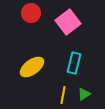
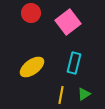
yellow line: moved 2 px left
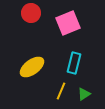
pink square: moved 1 px down; rotated 15 degrees clockwise
yellow line: moved 4 px up; rotated 12 degrees clockwise
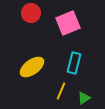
green triangle: moved 4 px down
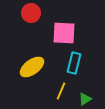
pink square: moved 4 px left, 10 px down; rotated 25 degrees clockwise
green triangle: moved 1 px right, 1 px down
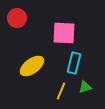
red circle: moved 14 px left, 5 px down
yellow ellipse: moved 1 px up
green triangle: moved 12 px up; rotated 16 degrees clockwise
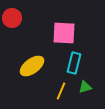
red circle: moved 5 px left
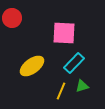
cyan rectangle: rotated 30 degrees clockwise
green triangle: moved 3 px left, 1 px up
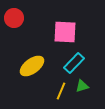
red circle: moved 2 px right
pink square: moved 1 px right, 1 px up
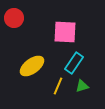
cyan rectangle: rotated 10 degrees counterclockwise
yellow line: moved 3 px left, 5 px up
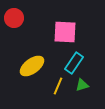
green triangle: moved 1 px up
